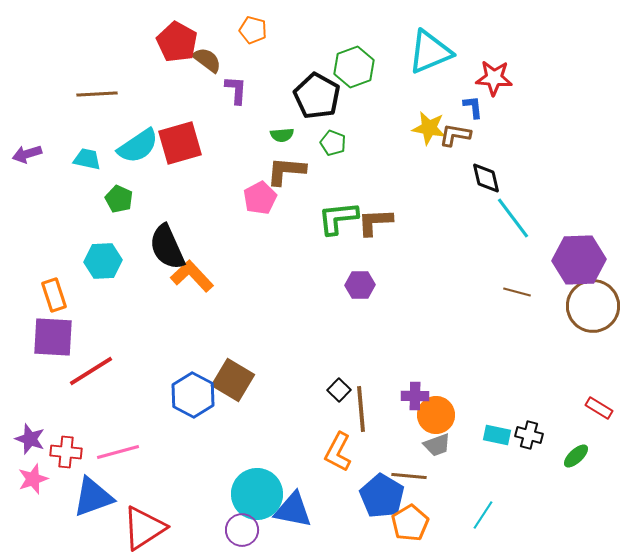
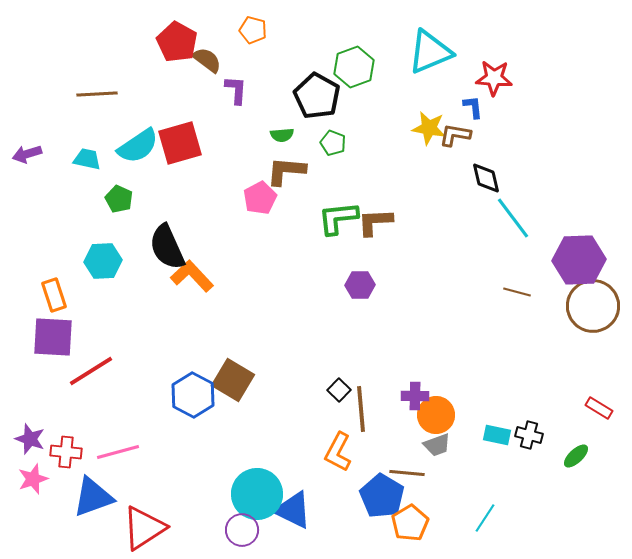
brown line at (409, 476): moved 2 px left, 3 px up
blue triangle at (293, 510): rotated 15 degrees clockwise
cyan line at (483, 515): moved 2 px right, 3 px down
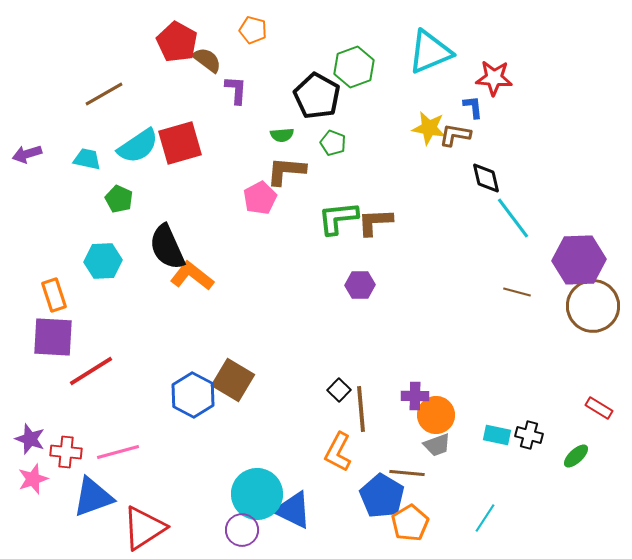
brown line at (97, 94): moved 7 px right; rotated 27 degrees counterclockwise
orange L-shape at (192, 276): rotated 9 degrees counterclockwise
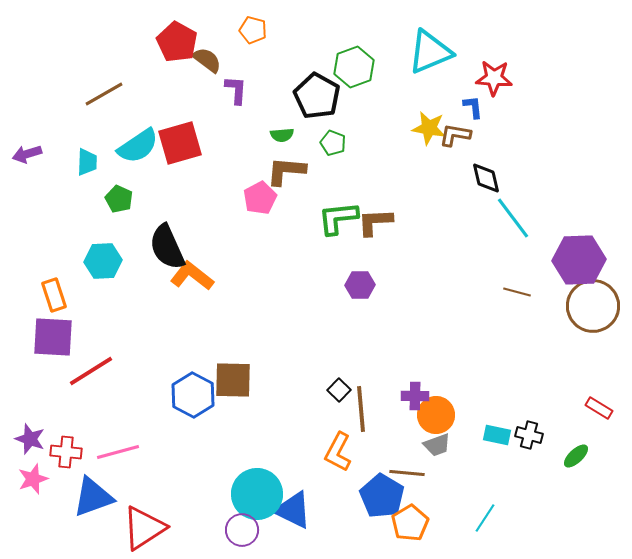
cyan trapezoid at (87, 159): moved 3 px down; rotated 80 degrees clockwise
brown square at (233, 380): rotated 30 degrees counterclockwise
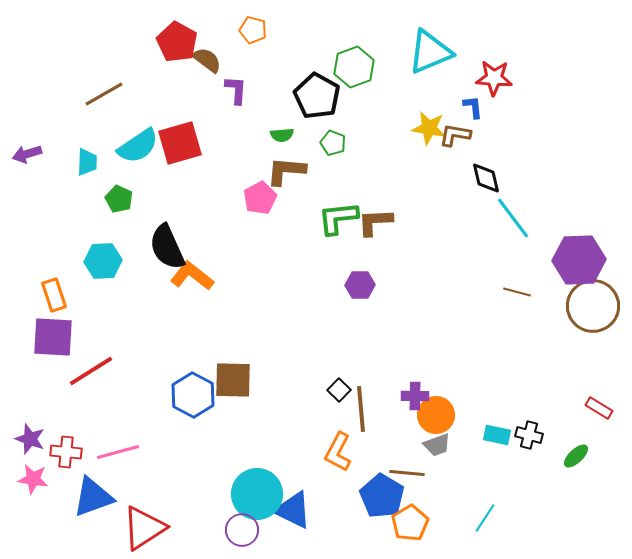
pink star at (33, 479): rotated 28 degrees clockwise
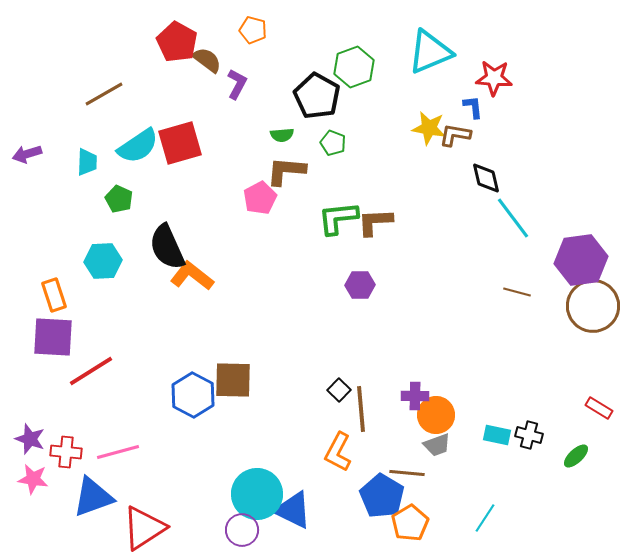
purple L-shape at (236, 90): moved 1 px right, 6 px up; rotated 24 degrees clockwise
purple hexagon at (579, 260): moved 2 px right; rotated 6 degrees counterclockwise
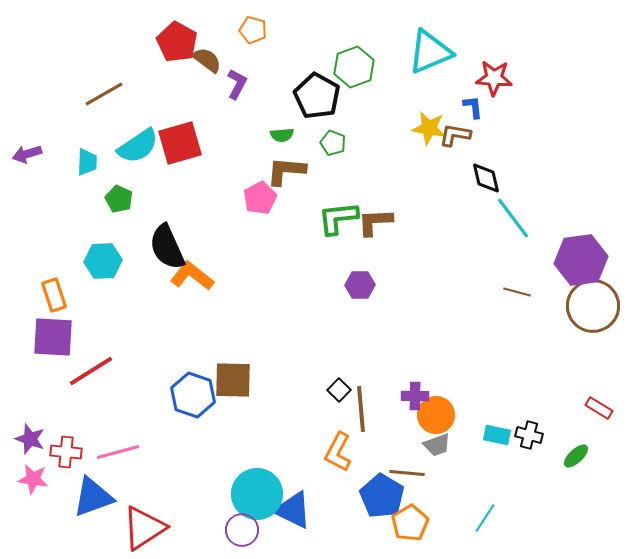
blue hexagon at (193, 395): rotated 9 degrees counterclockwise
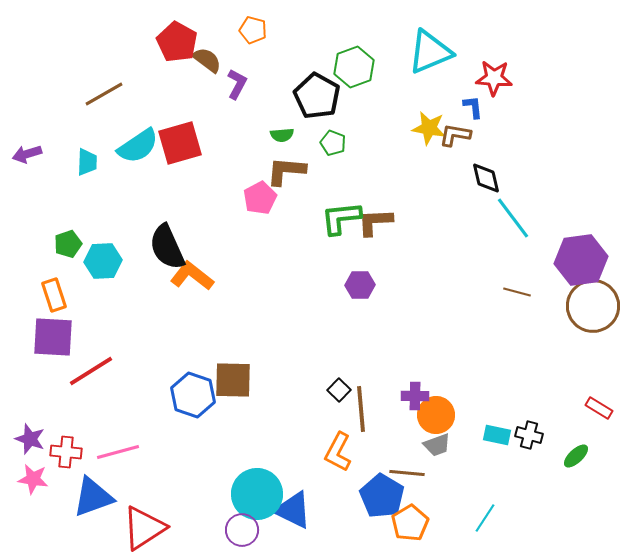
green pentagon at (119, 199): moved 51 px left, 45 px down; rotated 28 degrees clockwise
green L-shape at (338, 218): moved 3 px right
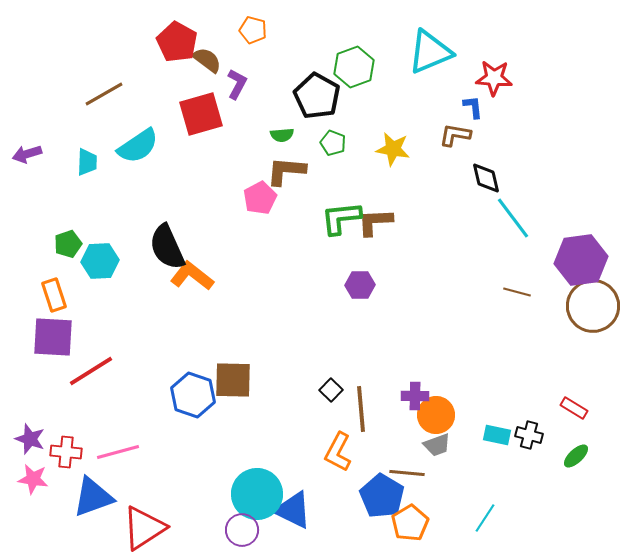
yellow star at (429, 128): moved 36 px left, 21 px down
red square at (180, 143): moved 21 px right, 29 px up
cyan hexagon at (103, 261): moved 3 px left
black square at (339, 390): moved 8 px left
red rectangle at (599, 408): moved 25 px left
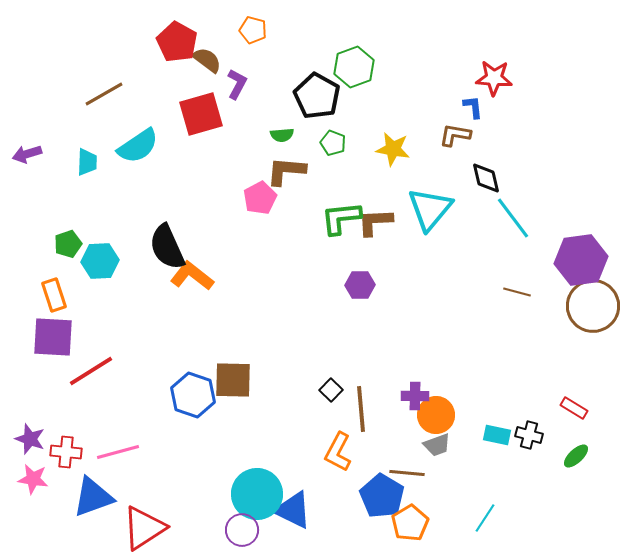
cyan triangle at (430, 52): moved 157 px down; rotated 27 degrees counterclockwise
